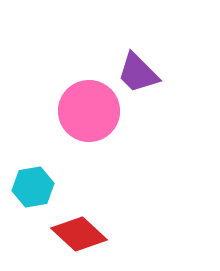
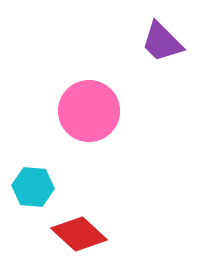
purple trapezoid: moved 24 px right, 31 px up
cyan hexagon: rotated 15 degrees clockwise
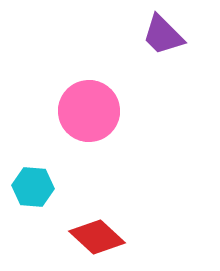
purple trapezoid: moved 1 px right, 7 px up
red diamond: moved 18 px right, 3 px down
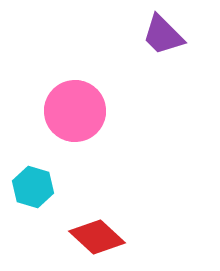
pink circle: moved 14 px left
cyan hexagon: rotated 12 degrees clockwise
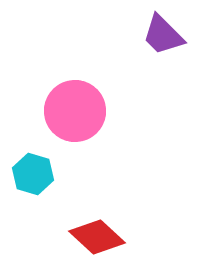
cyan hexagon: moved 13 px up
